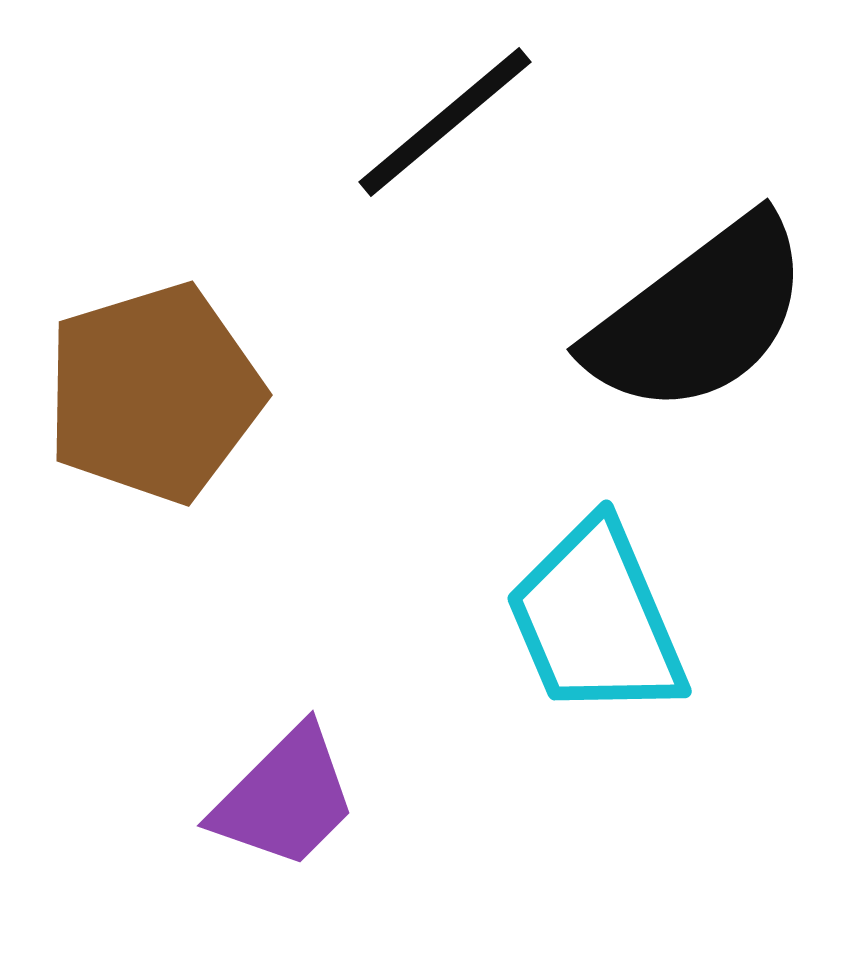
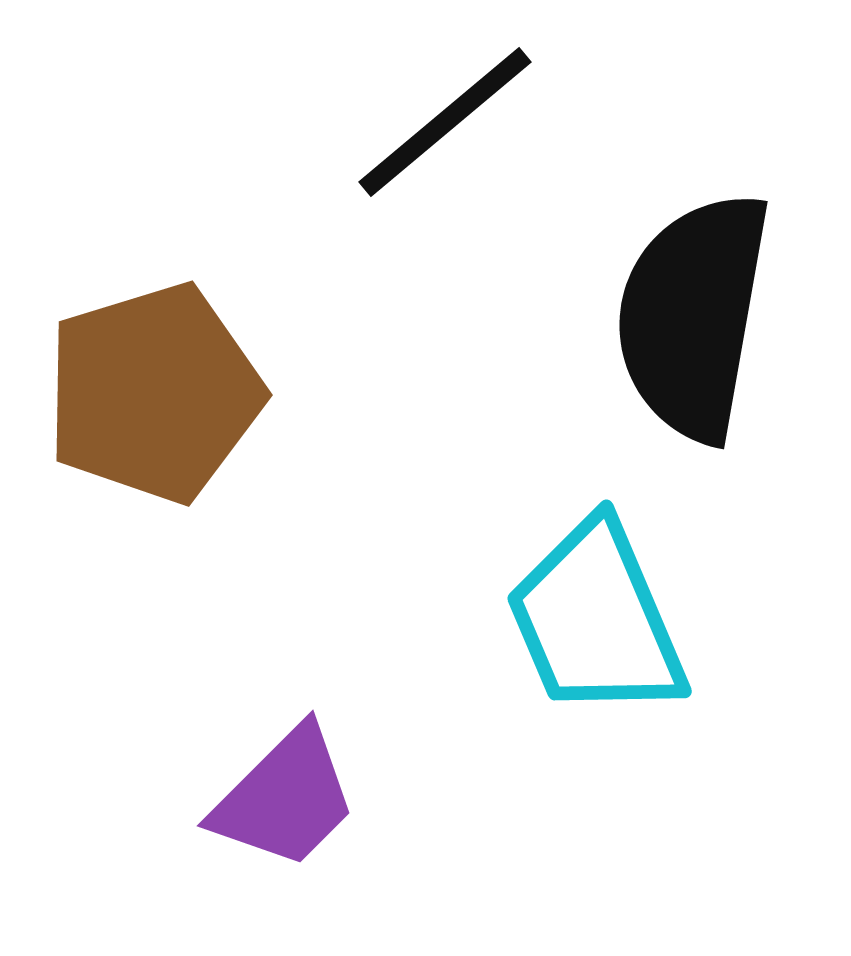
black semicircle: moved 6 px left; rotated 137 degrees clockwise
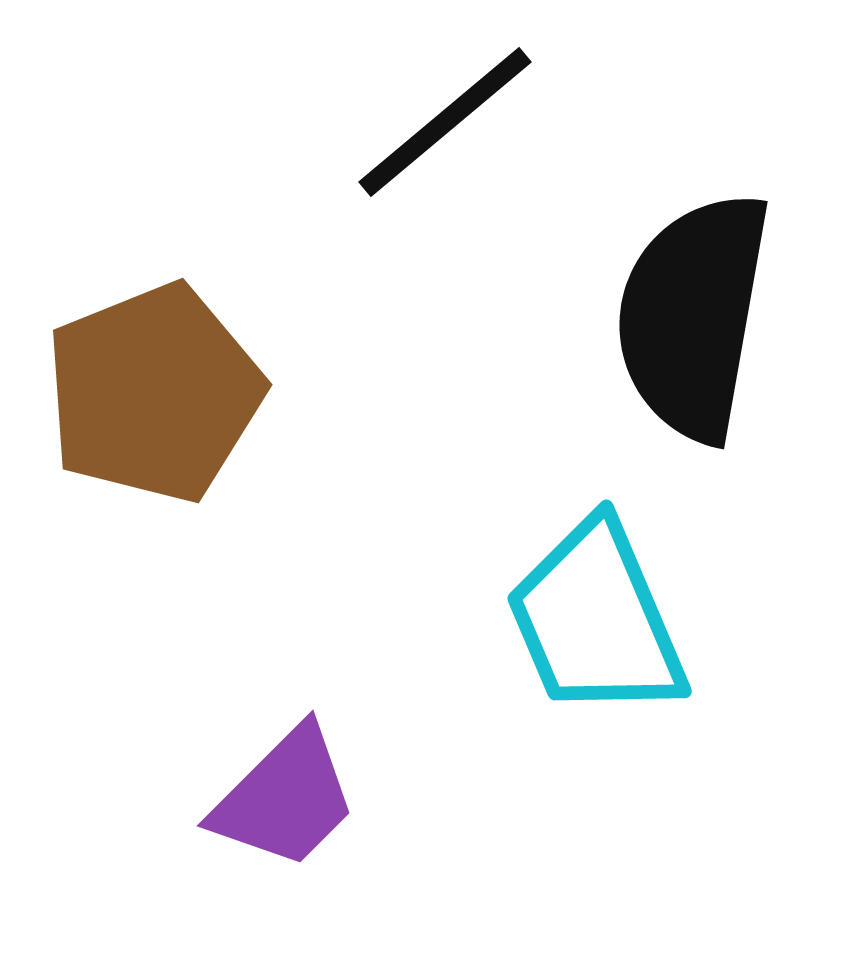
brown pentagon: rotated 5 degrees counterclockwise
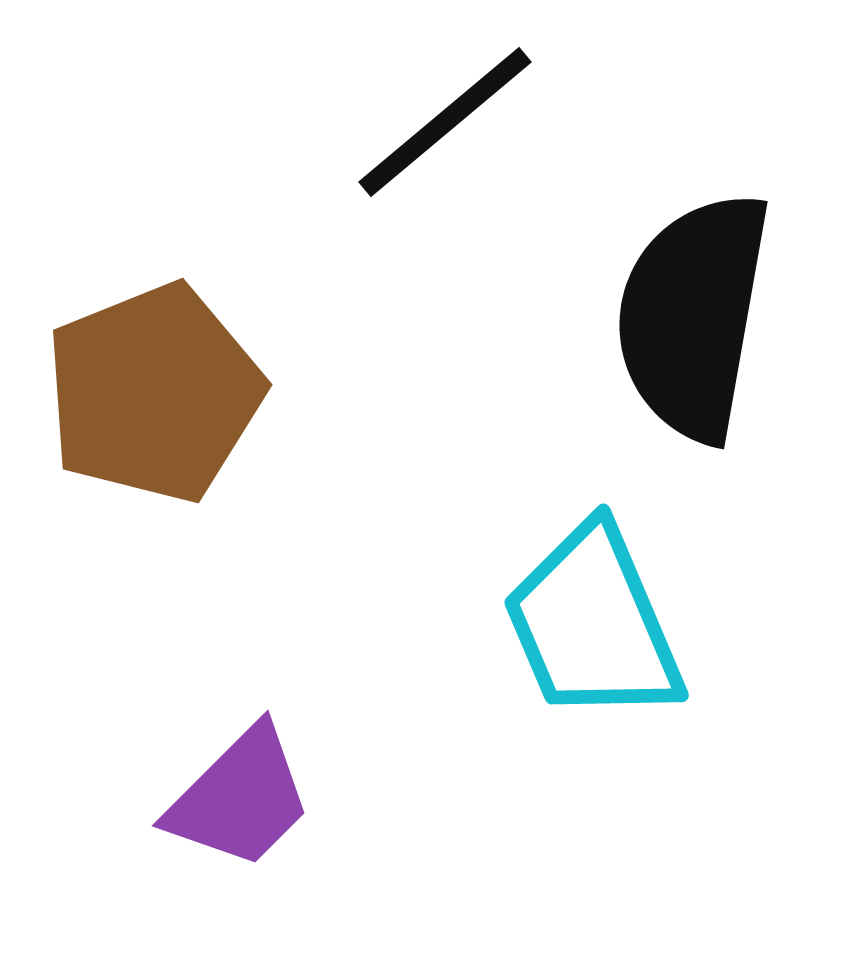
cyan trapezoid: moved 3 px left, 4 px down
purple trapezoid: moved 45 px left
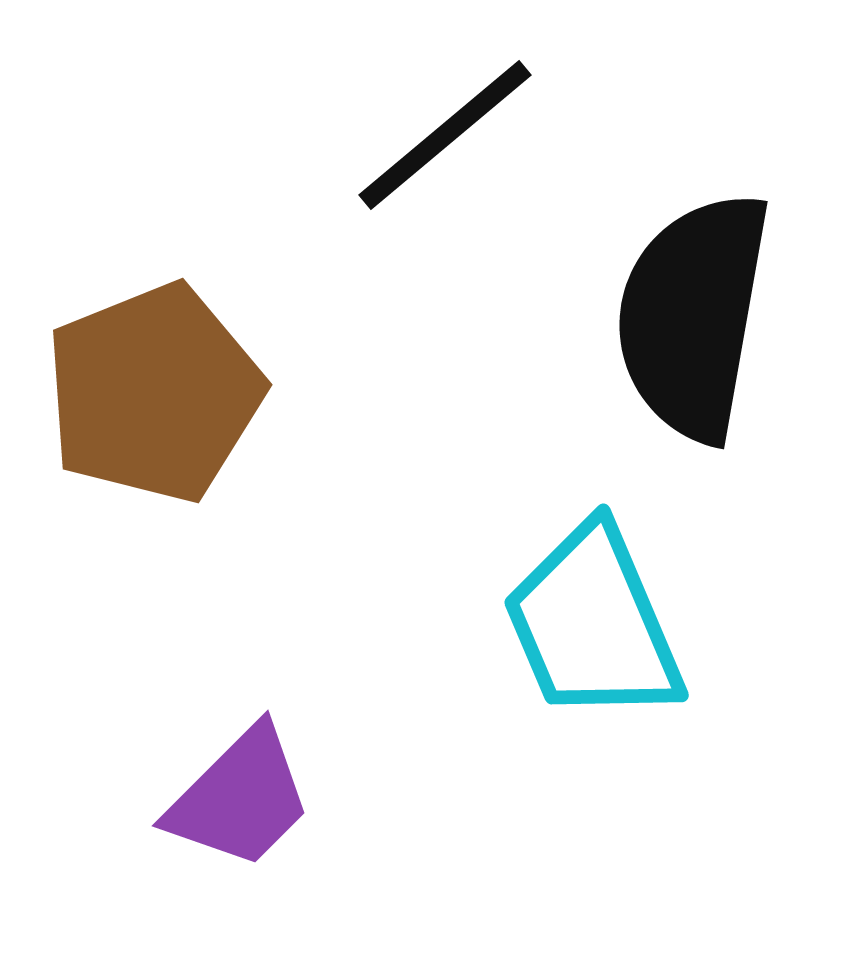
black line: moved 13 px down
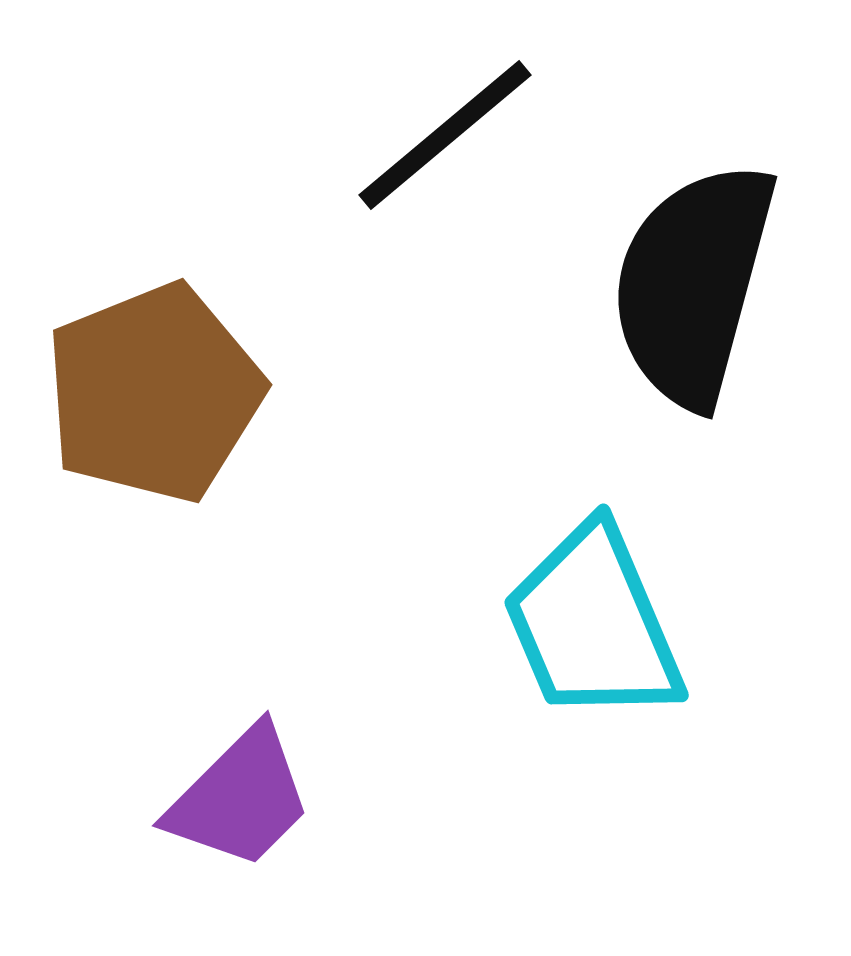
black semicircle: moved 32 px up; rotated 5 degrees clockwise
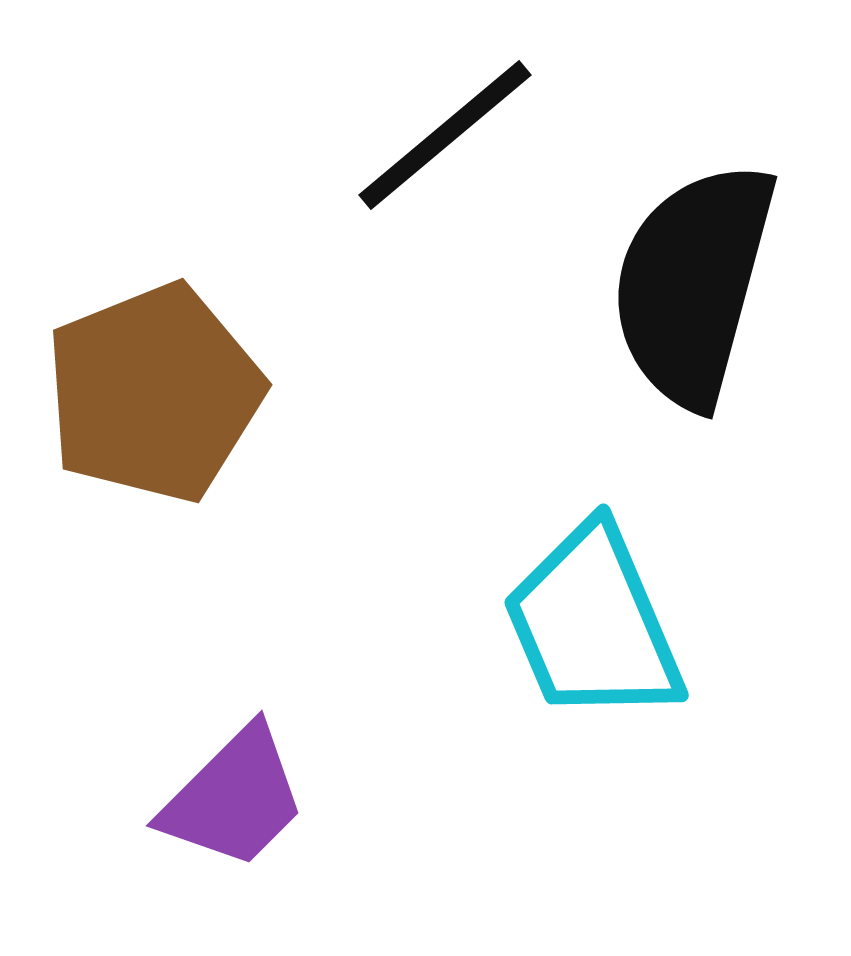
purple trapezoid: moved 6 px left
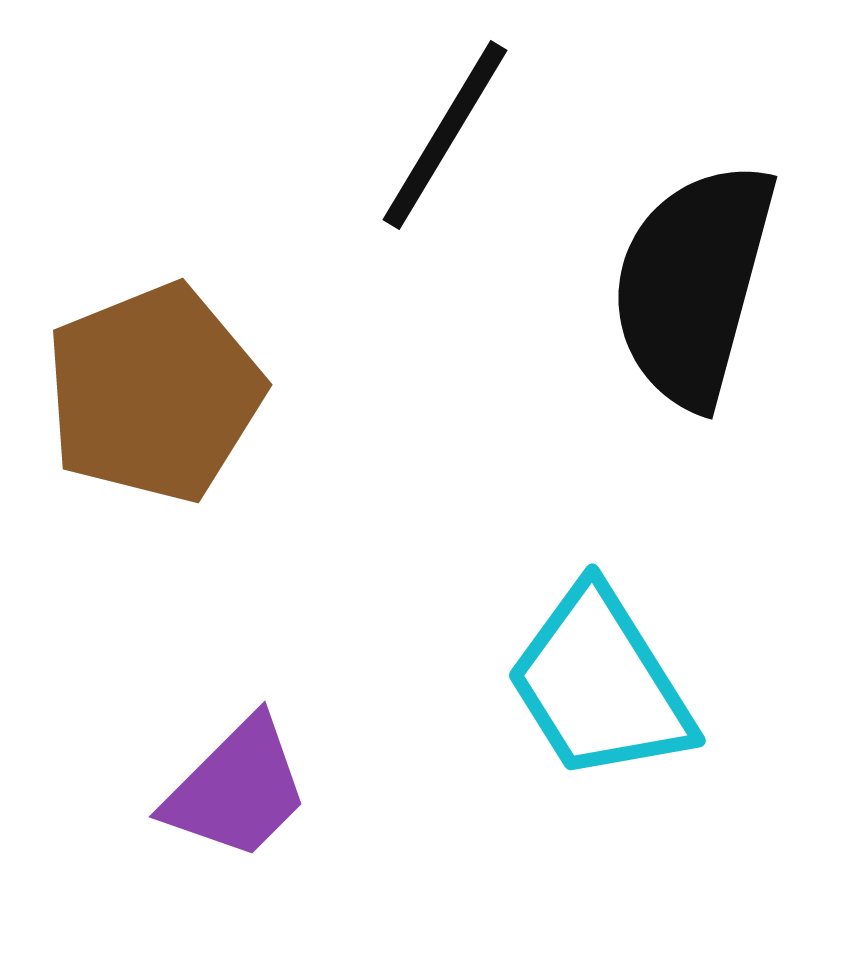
black line: rotated 19 degrees counterclockwise
cyan trapezoid: moved 7 px right, 60 px down; rotated 9 degrees counterclockwise
purple trapezoid: moved 3 px right, 9 px up
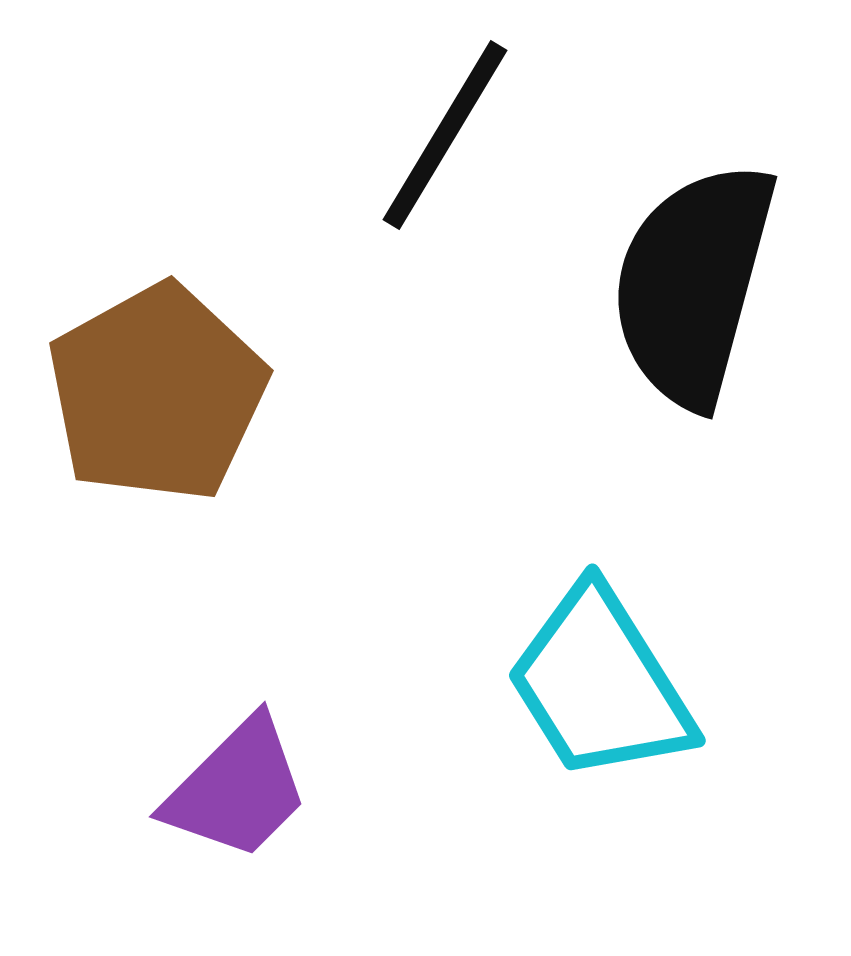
brown pentagon: moved 3 px right; rotated 7 degrees counterclockwise
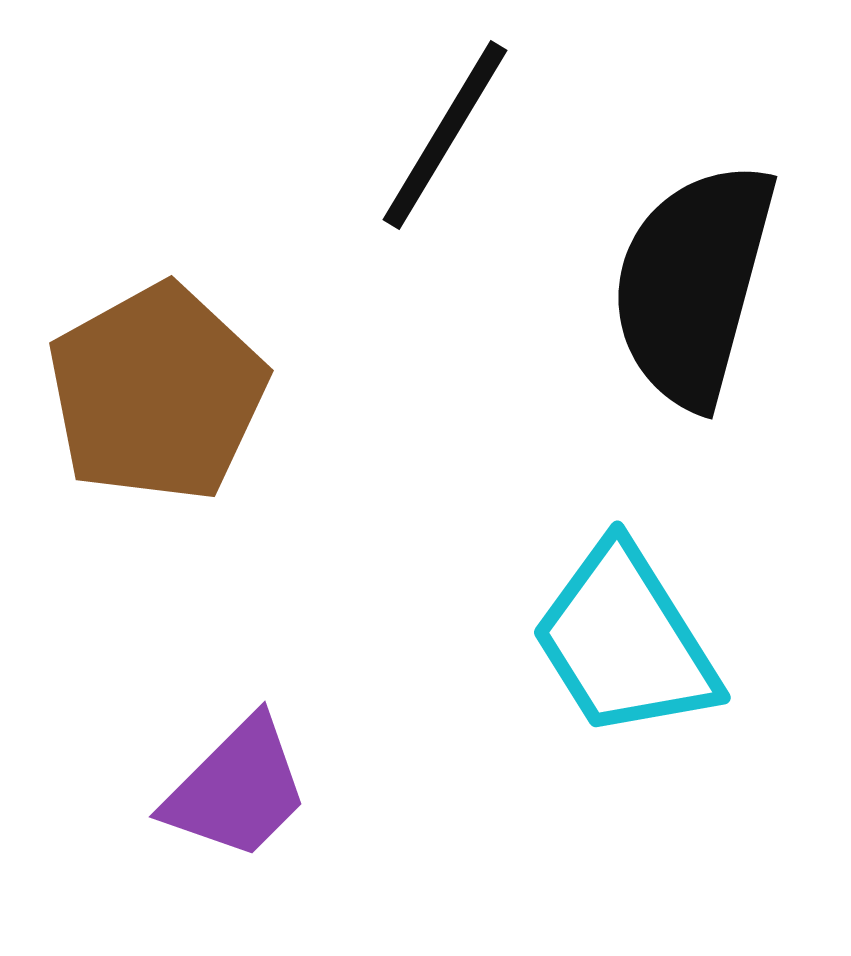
cyan trapezoid: moved 25 px right, 43 px up
